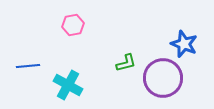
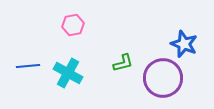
green L-shape: moved 3 px left
cyan cross: moved 12 px up
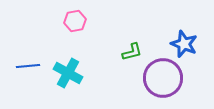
pink hexagon: moved 2 px right, 4 px up
green L-shape: moved 9 px right, 11 px up
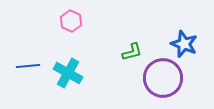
pink hexagon: moved 4 px left; rotated 25 degrees counterclockwise
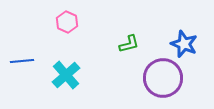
pink hexagon: moved 4 px left, 1 px down
green L-shape: moved 3 px left, 8 px up
blue line: moved 6 px left, 5 px up
cyan cross: moved 2 px left, 2 px down; rotated 20 degrees clockwise
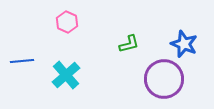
purple circle: moved 1 px right, 1 px down
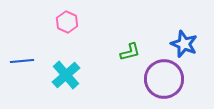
green L-shape: moved 1 px right, 8 px down
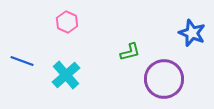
blue star: moved 8 px right, 11 px up
blue line: rotated 25 degrees clockwise
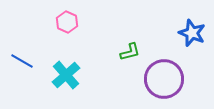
blue line: rotated 10 degrees clockwise
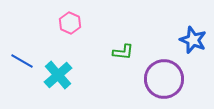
pink hexagon: moved 3 px right, 1 px down
blue star: moved 1 px right, 7 px down
green L-shape: moved 7 px left; rotated 20 degrees clockwise
cyan cross: moved 8 px left
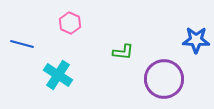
blue star: moved 3 px right; rotated 20 degrees counterclockwise
blue line: moved 17 px up; rotated 15 degrees counterclockwise
cyan cross: rotated 16 degrees counterclockwise
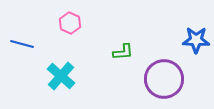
green L-shape: rotated 10 degrees counterclockwise
cyan cross: moved 3 px right, 1 px down; rotated 8 degrees clockwise
